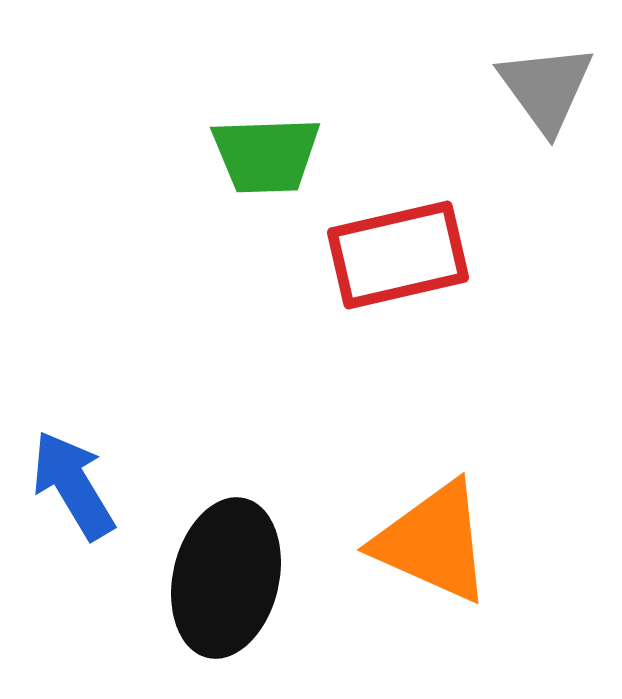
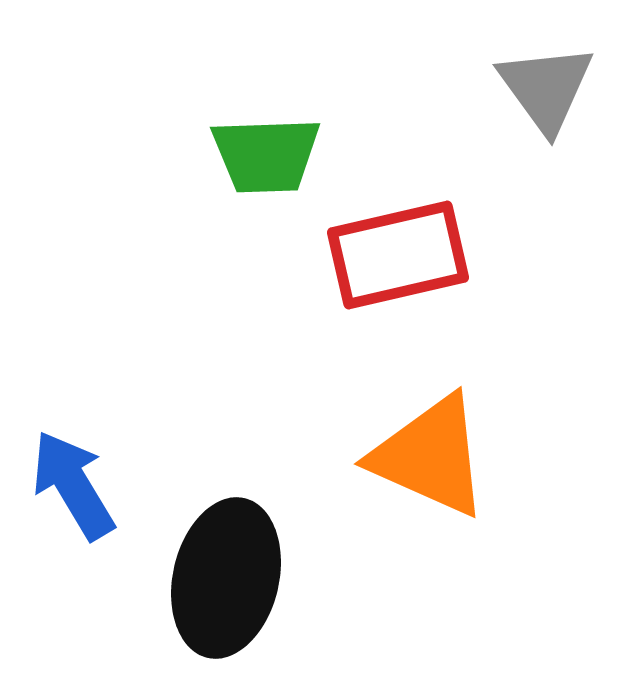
orange triangle: moved 3 px left, 86 px up
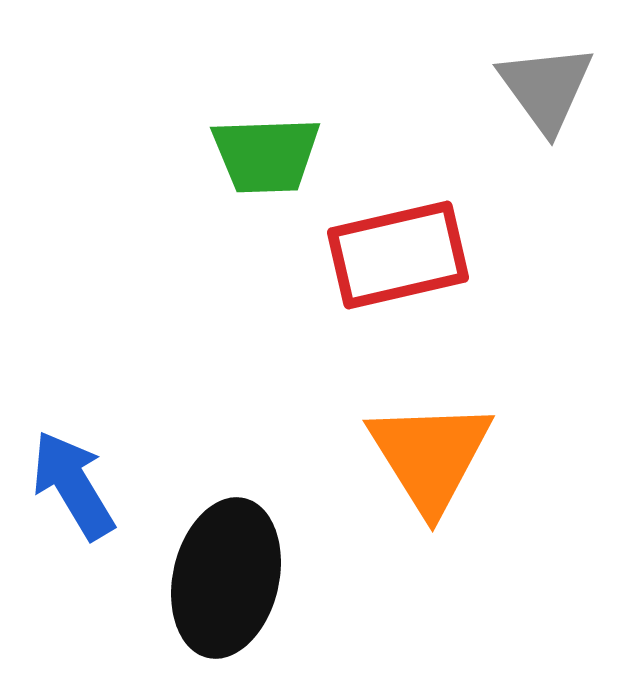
orange triangle: rotated 34 degrees clockwise
